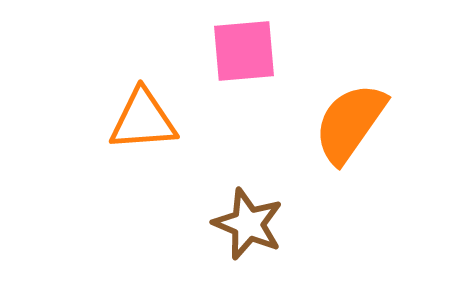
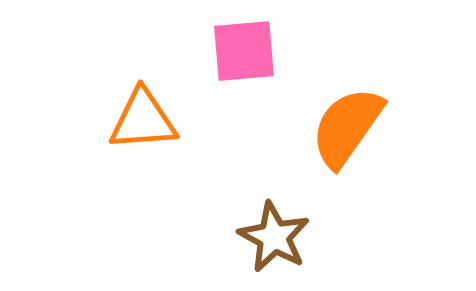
orange semicircle: moved 3 px left, 4 px down
brown star: moved 26 px right, 13 px down; rotated 6 degrees clockwise
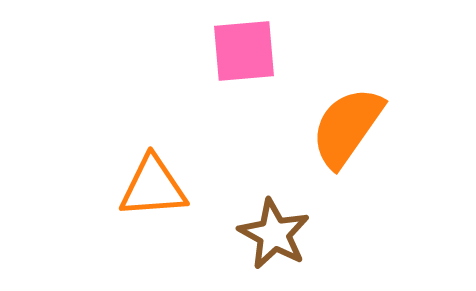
orange triangle: moved 10 px right, 67 px down
brown star: moved 3 px up
